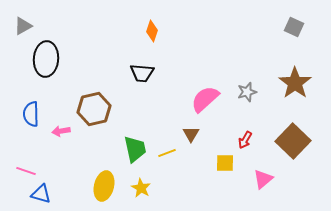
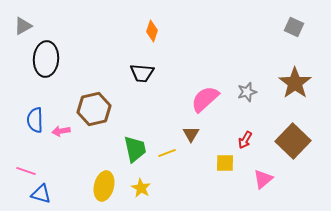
blue semicircle: moved 4 px right, 6 px down
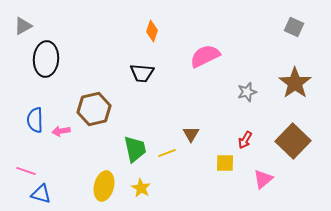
pink semicircle: moved 43 px up; rotated 16 degrees clockwise
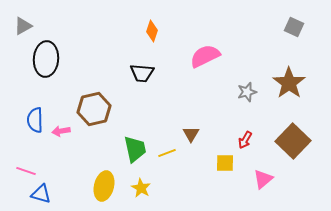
brown star: moved 6 px left
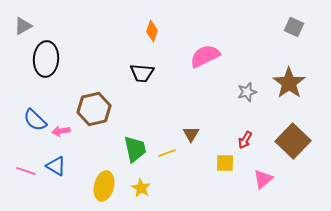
blue semicircle: rotated 45 degrees counterclockwise
blue triangle: moved 15 px right, 28 px up; rotated 15 degrees clockwise
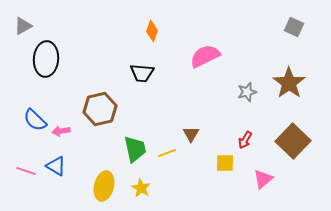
brown hexagon: moved 6 px right
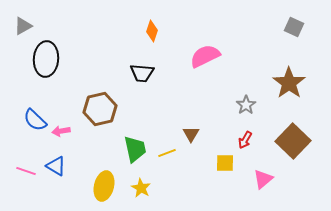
gray star: moved 1 px left, 13 px down; rotated 18 degrees counterclockwise
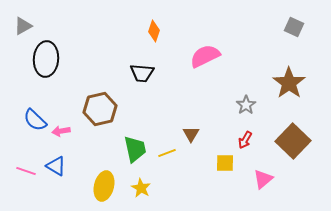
orange diamond: moved 2 px right
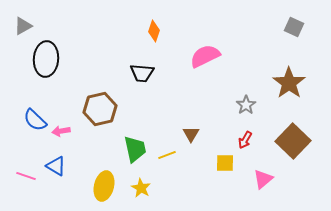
yellow line: moved 2 px down
pink line: moved 5 px down
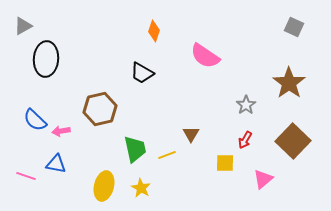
pink semicircle: rotated 120 degrees counterclockwise
black trapezoid: rotated 25 degrees clockwise
blue triangle: moved 2 px up; rotated 20 degrees counterclockwise
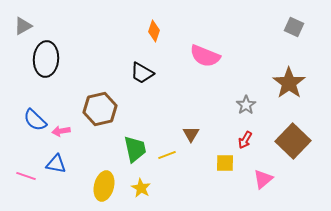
pink semicircle: rotated 12 degrees counterclockwise
